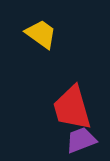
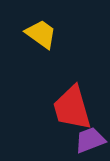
purple trapezoid: moved 9 px right
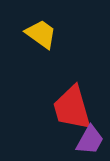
purple trapezoid: rotated 140 degrees clockwise
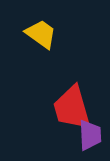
purple trapezoid: moved 5 px up; rotated 32 degrees counterclockwise
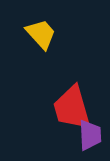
yellow trapezoid: rotated 12 degrees clockwise
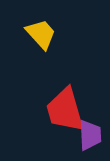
red trapezoid: moved 7 px left, 2 px down
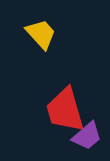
purple trapezoid: moved 3 px left, 1 px down; rotated 52 degrees clockwise
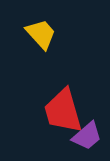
red trapezoid: moved 2 px left, 1 px down
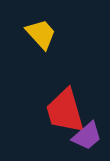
red trapezoid: moved 2 px right
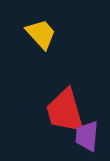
purple trapezoid: rotated 136 degrees clockwise
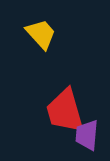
purple trapezoid: moved 1 px up
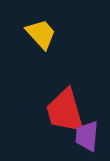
purple trapezoid: moved 1 px down
